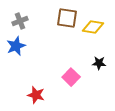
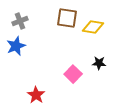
pink square: moved 2 px right, 3 px up
red star: rotated 18 degrees clockwise
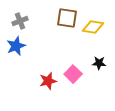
red star: moved 12 px right, 14 px up; rotated 24 degrees clockwise
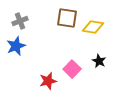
black star: moved 2 px up; rotated 24 degrees clockwise
pink square: moved 1 px left, 5 px up
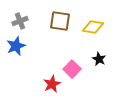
brown square: moved 7 px left, 3 px down
black star: moved 2 px up
red star: moved 4 px right, 3 px down; rotated 12 degrees counterclockwise
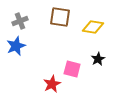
brown square: moved 4 px up
black star: moved 1 px left; rotated 16 degrees clockwise
pink square: rotated 30 degrees counterclockwise
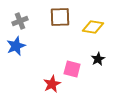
brown square: rotated 10 degrees counterclockwise
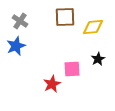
brown square: moved 5 px right
gray cross: rotated 35 degrees counterclockwise
yellow diamond: rotated 15 degrees counterclockwise
pink square: rotated 18 degrees counterclockwise
